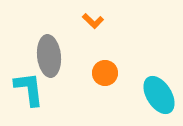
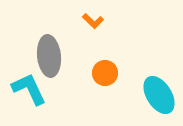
cyan L-shape: rotated 18 degrees counterclockwise
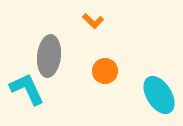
gray ellipse: rotated 12 degrees clockwise
orange circle: moved 2 px up
cyan L-shape: moved 2 px left
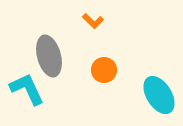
gray ellipse: rotated 21 degrees counterclockwise
orange circle: moved 1 px left, 1 px up
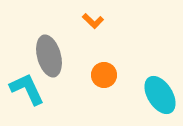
orange circle: moved 5 px down
cyan ellipse: moved 1 px right
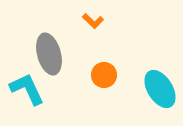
gray ellipse: moved 2 px up
cyan ellipse: moved 6 px up
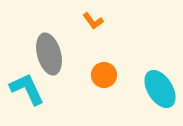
orange L-shape: rotated 10 degrees clockwise
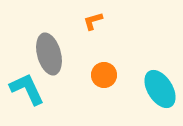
orange L-shape: rotated 110 degrees clockwise
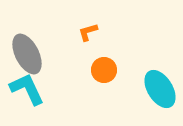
orange L-shape: moved 5 px left, 11 px down
gray ellipse: moved 22 px left; rotated 12 degrees counterclockwise
orange circle: moved 5 px up
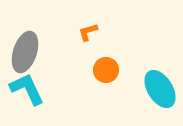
gray ellipse: moved 2 px left, 2 px up; rotated 45 degrees clockwise
orange circle: moved 2 px right
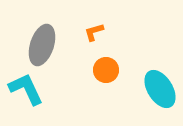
orange L-shape: moved 6 px right
gray ellipse: moved 17 px right, 7 px up
cyan L-shape: moved 1 px left
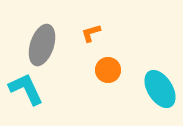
orange L-shape: moved 3 px left, 1 px down
orange circle: moved 2 px right
